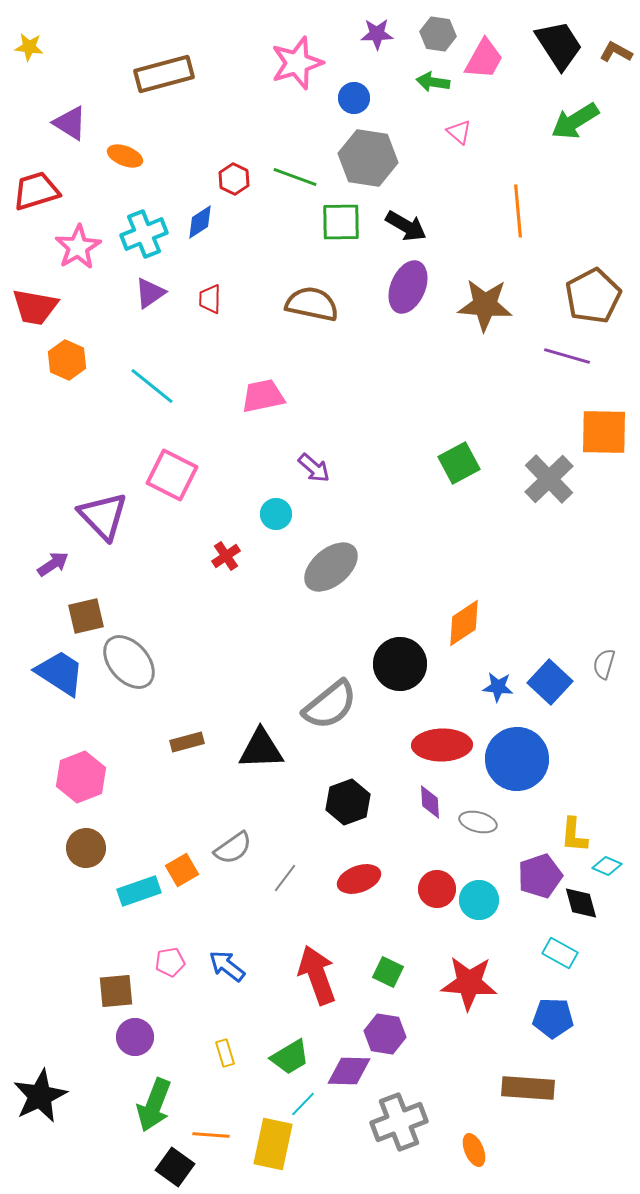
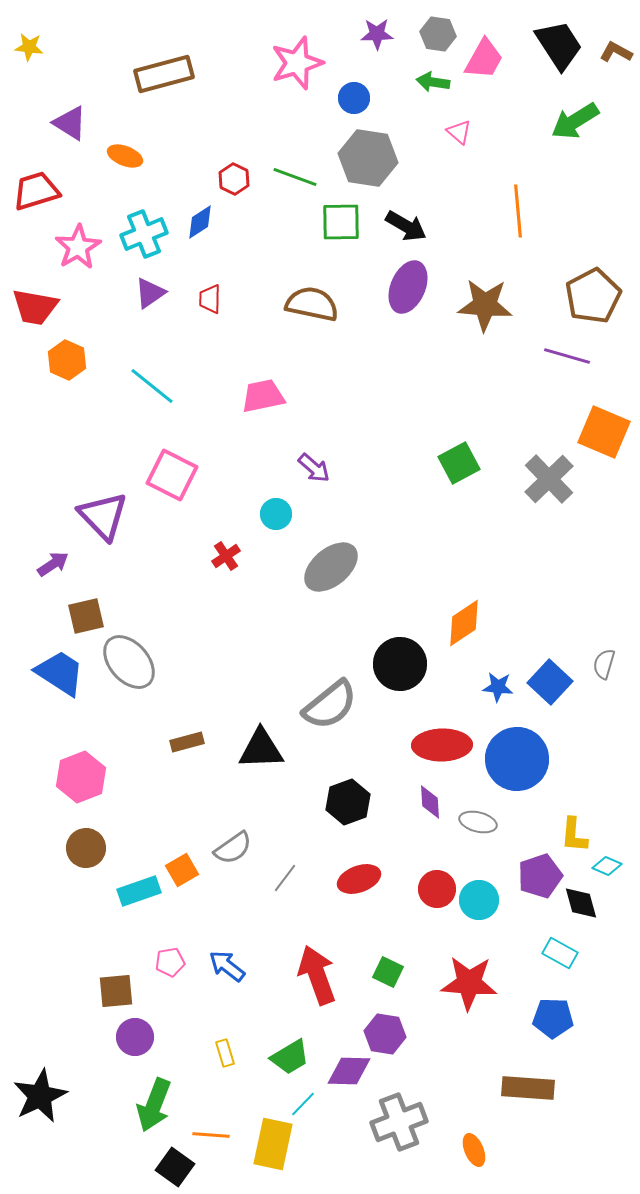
orange square at (604, 432): rotated 22 degrees clockwise
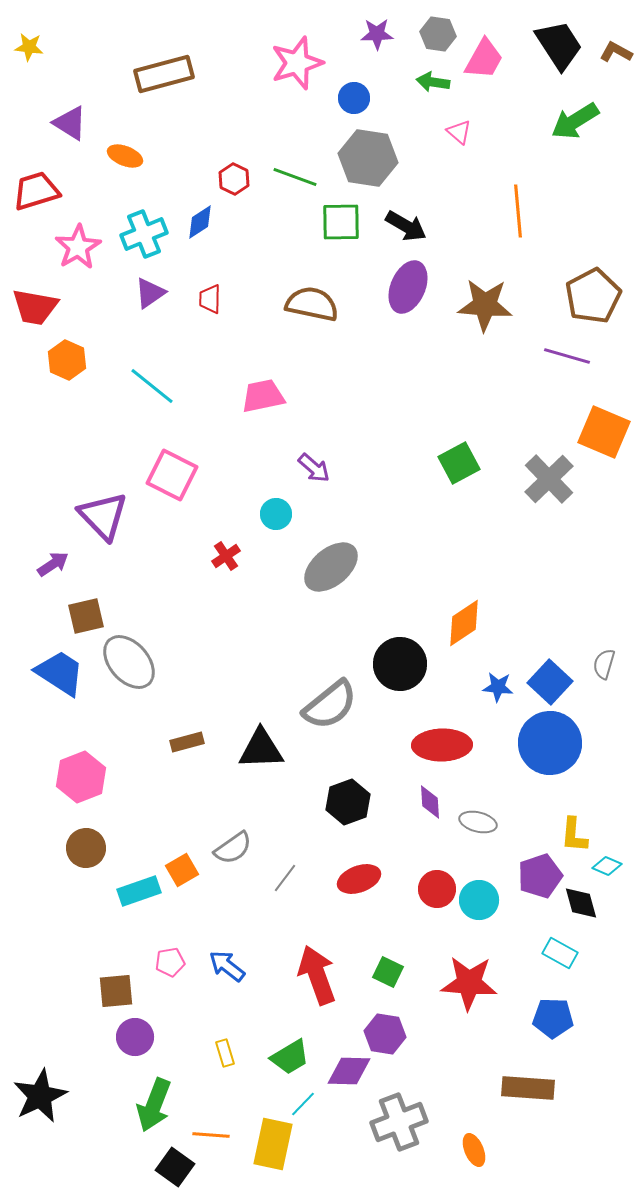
blue circle at (517, 759): moved 33 px right, 16 px up
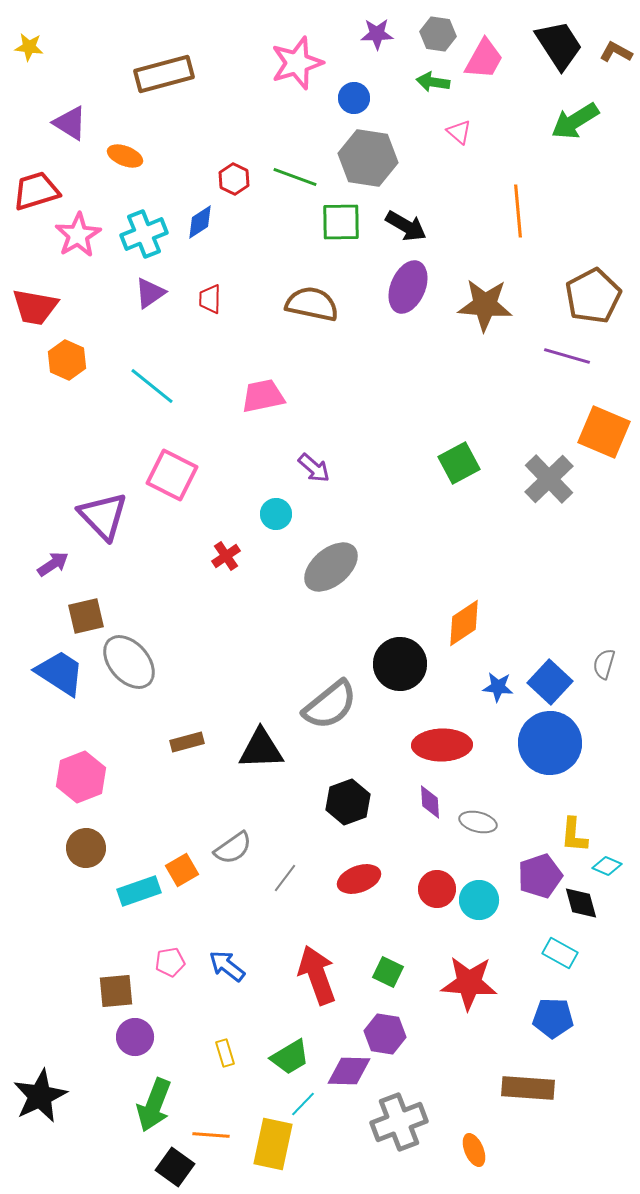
pink star at (78, 247): moved 12 px up
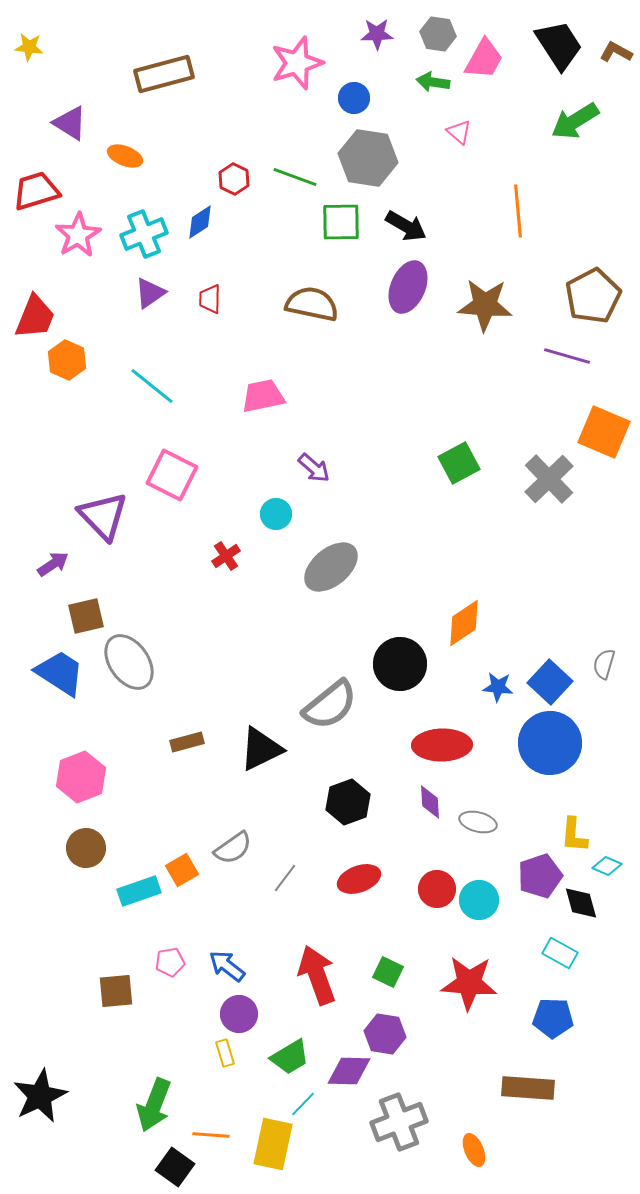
red trapezoid at (35, 307): moved 10 px down; rotated 78 degrees counterclockwise
gray ellipse at (129, 662): rotated 6 degrees clockwise
black triangle at (261, 749): rotated 24 degrees counterclockwise
purple circle at (135, 1037): moved 104 px right, 23 px up
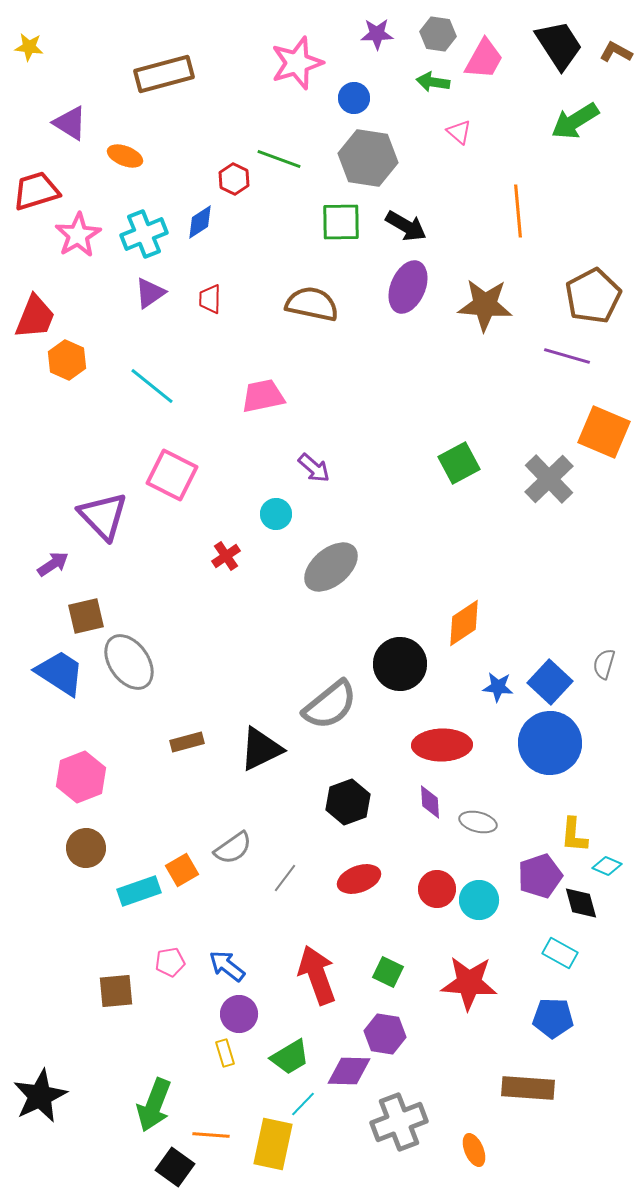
green line at (295, 177): moved 16 px left, 18 px up
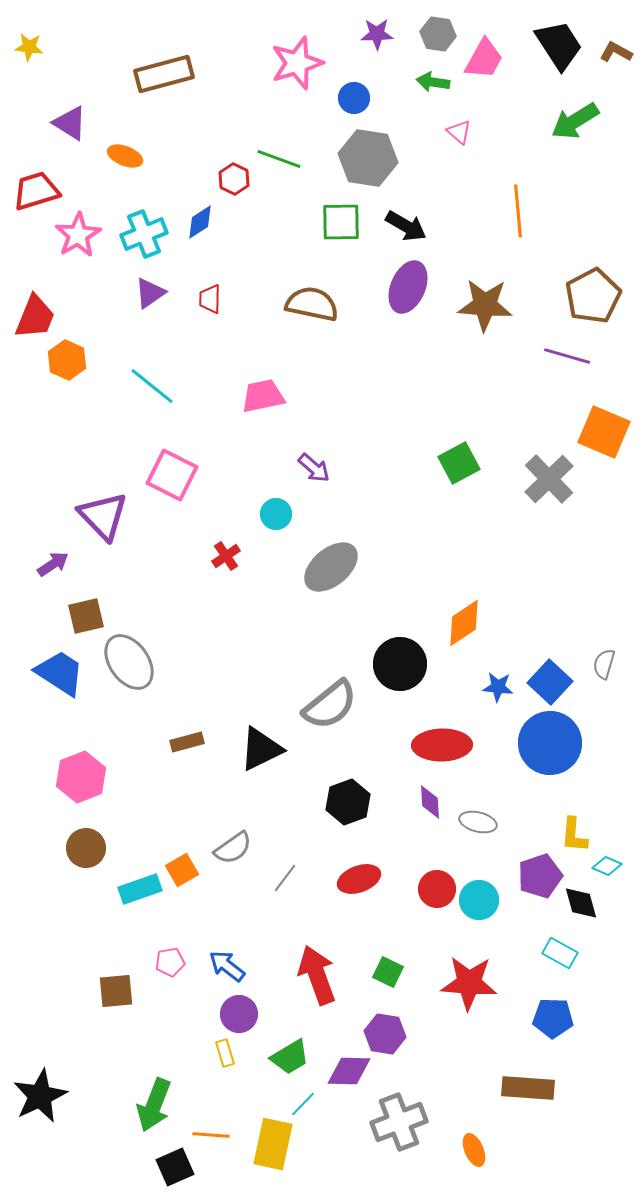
cyan rectangle at (139, 891): moved 1 px right, 2 px up
black square at (175, 1167): rotated 30 degrees clockwise
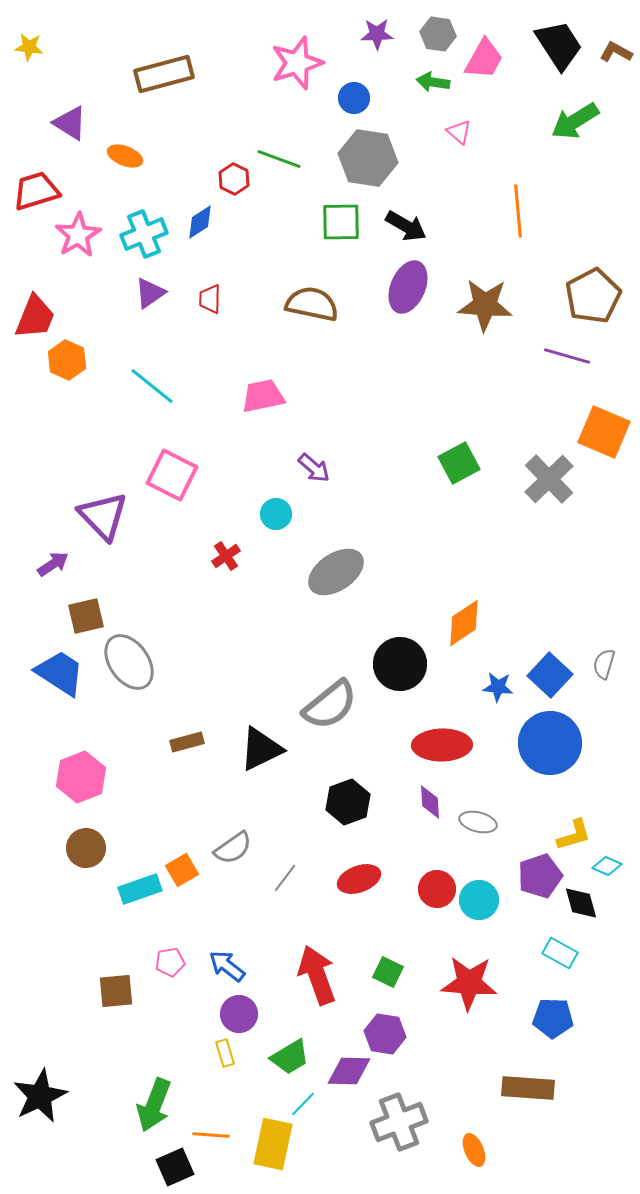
gray ellipse at (331, 567): moved 5 px right, 5 px down; rotated 6 degrees clockwise
blue square at (550, 682): moved 7 px up
yellow L-shape at (574, 835): rotated 111 degrees counterclockwise
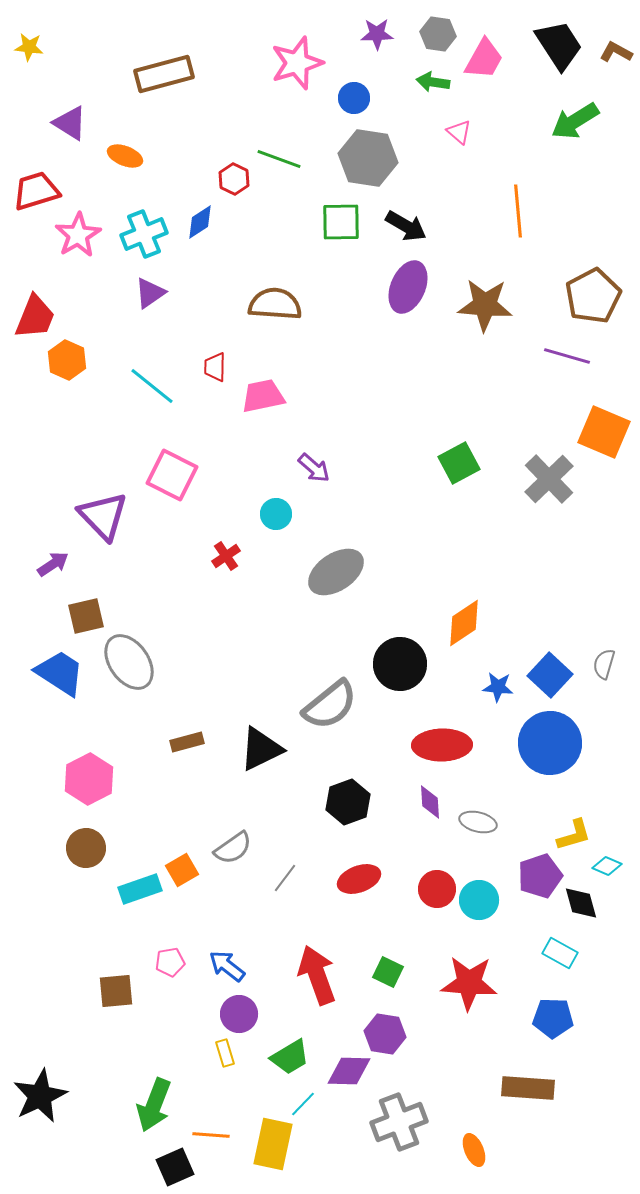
red trapezoid at (210, 299): moved 5 px right, 68 px down
brown semicircle at (312, 304): moved 37 px left; rotated 8 degrees counterclockwise
pink hexagon at (81, 777): moved 8 px right, 2 px down; rotated 6 degrees counterclockwise
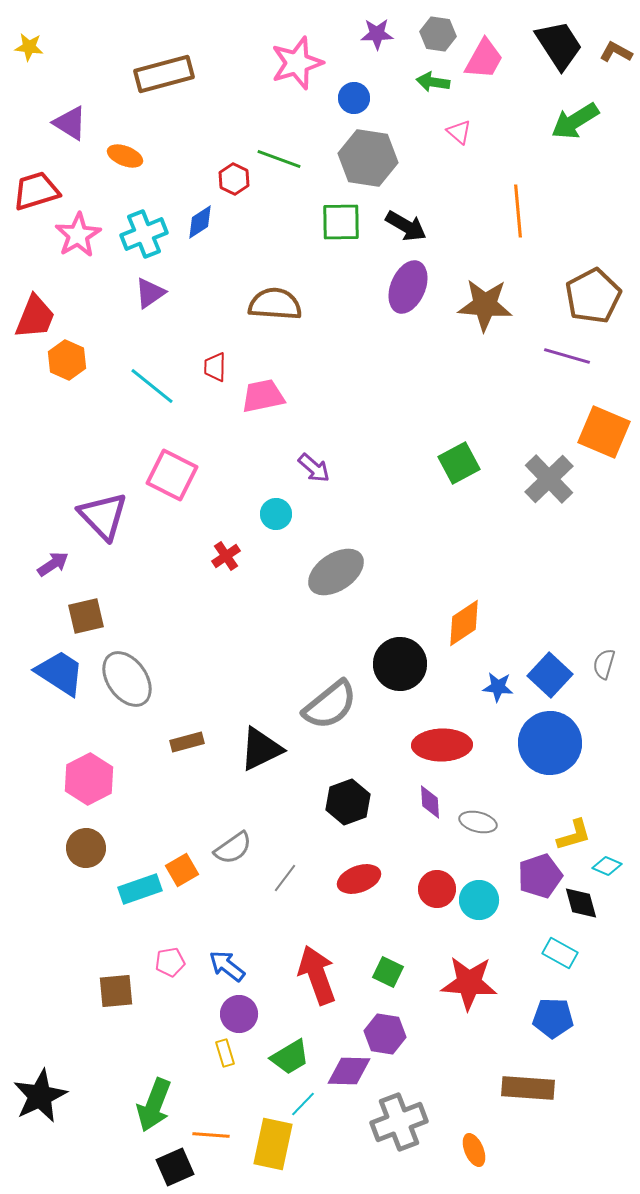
gray ellipse at (129, 662): moved 2 px left, 17 px down
